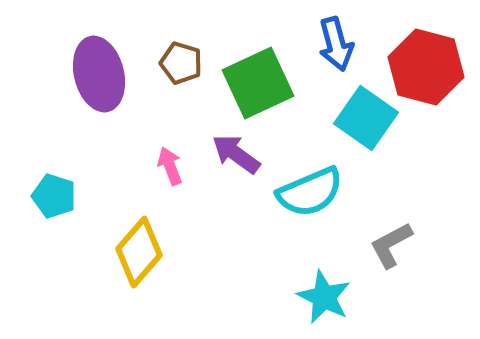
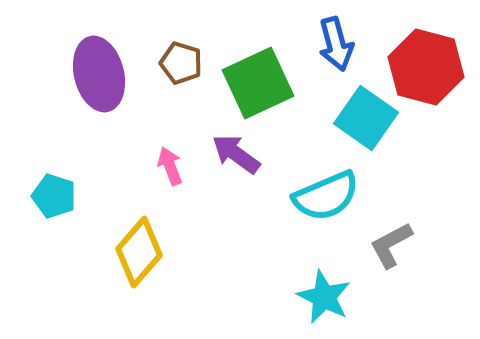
cyan semicircle: moved 16 px right, 4 px down
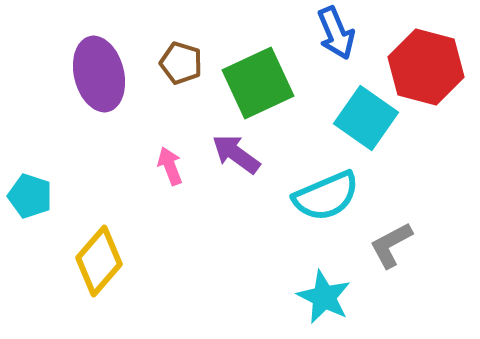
blue arrow: moved 11 px up; rotated 8 degrees counterclockwise
cyan pentagon: moved 24 px left
yellow diamond: moved 40 px left, 9 px down
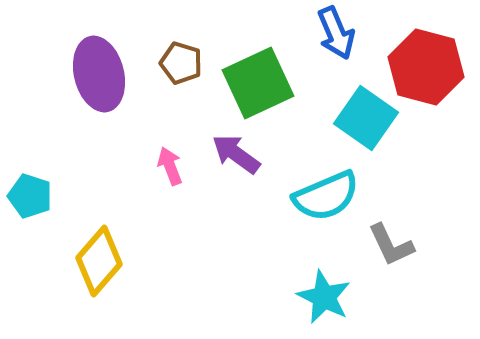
gray L-shape: rotated 87 degrees counterclockwise
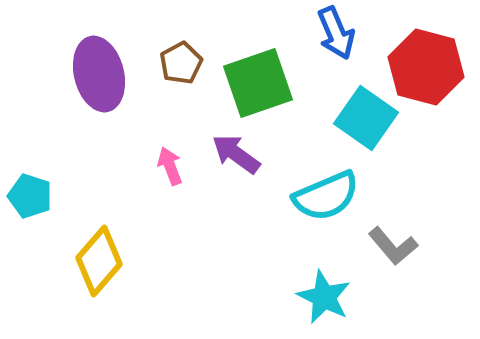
brown pentagon: rotated 27 degrees clockwise
green square: rotated 6 degrees clockwise
gray L-shape: moved 2 px right, 1 px down; rotated 15 degrees counterclockwise
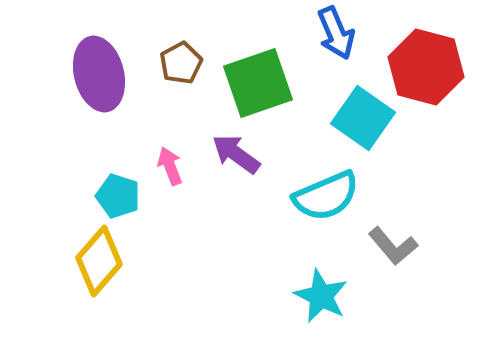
cyan square: moved 3 px left
cyan pentagon: moved 88 px right
cyan star: moved 3 px left, 1 px up
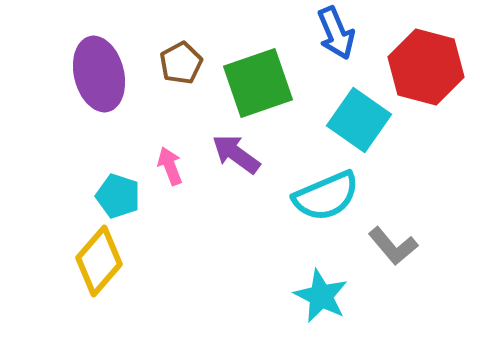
cyan square: moved 4 px left, 2 px down
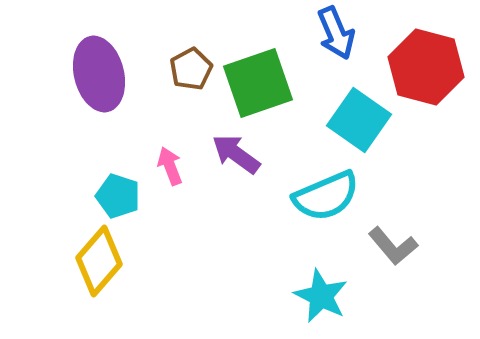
brown pentagon: moved 10 px right, 6 px down
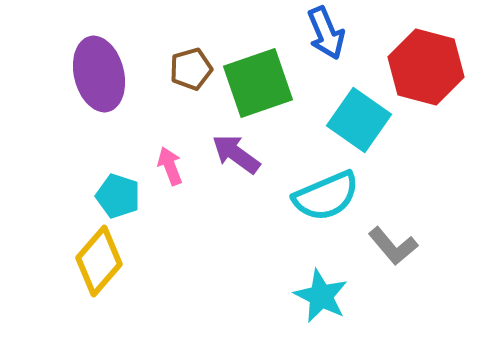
blue arrow: moved 10 px left
brown pentagon: rotated 12 degrees clockwise
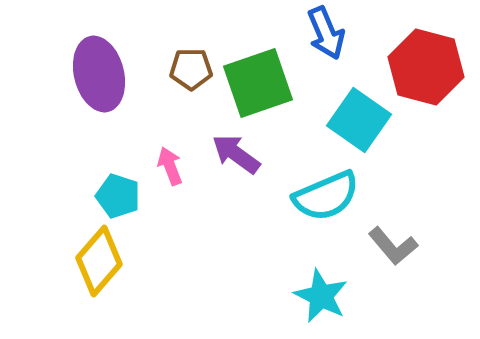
brown pentagon: rotated 15 degrees clockwise
